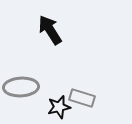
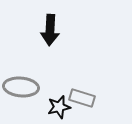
black arrow: rotated 144 degrees counterclockwise
gray ellipse: rotated 8 degrees clockwise
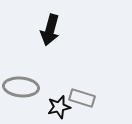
black arrow: rotated 12 degrees clockwise
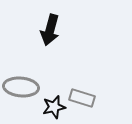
black star: moved 5 px left
